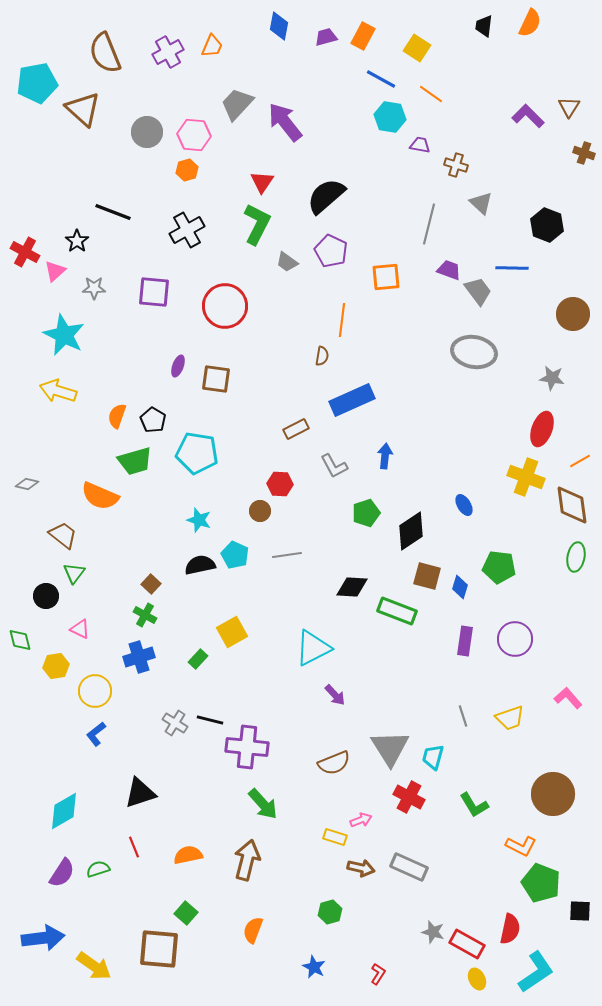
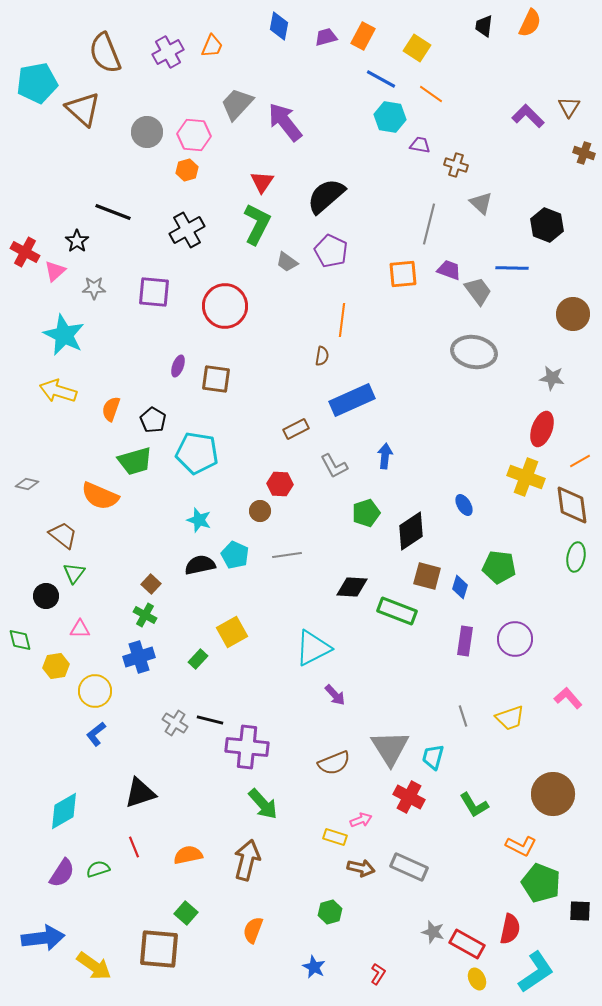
orange square at (386, 277): moved 17 px right, 3 px up
orange semicircle at (117, 416): moved 6 px left, 7 px up
pink triangle at (80, 629): rotated 25 degrees counterclockwise
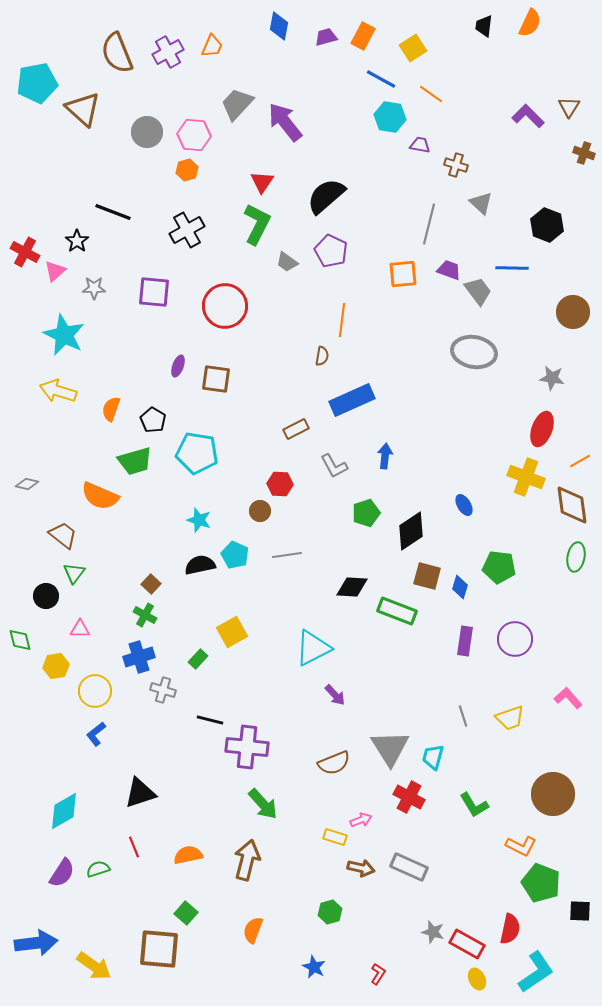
yellow square at (417, 48): moved 4 px left; rotated 24 degrees clockwise
brown semicircle at (105, 53): moved 12 px right
brown circle at (573, 314): moved 2 px up
gray cross at (175, 723): moved 12 px left, 33 px up; rotated 15 degrees counterclockwise
blue arrow at (43, 938): moved 7 px left, 5 px down
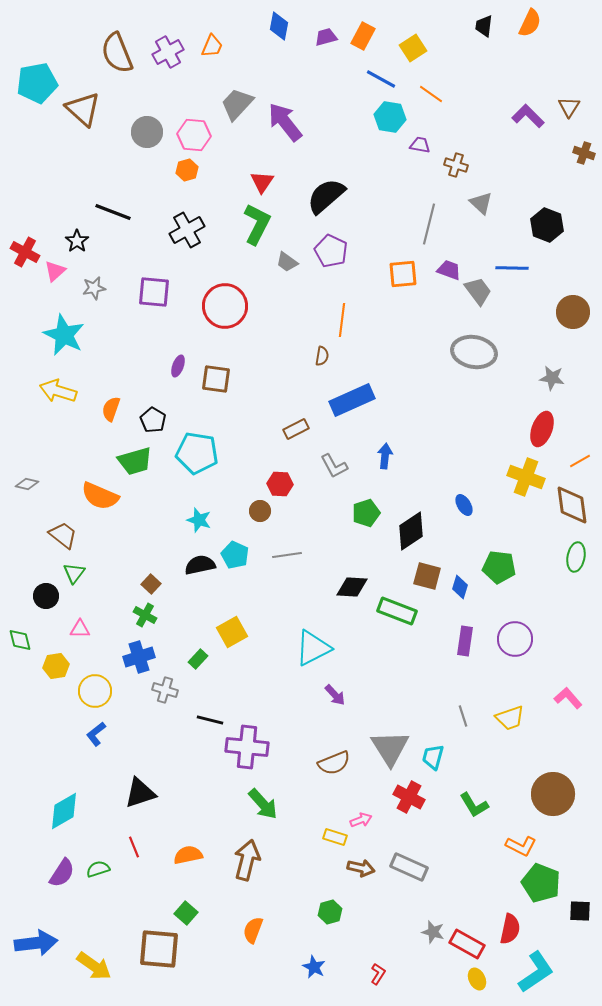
gray star at (94, 288): rotated 10 degrees counterclockwise
gray cross at (163, 690): moved 2 px right
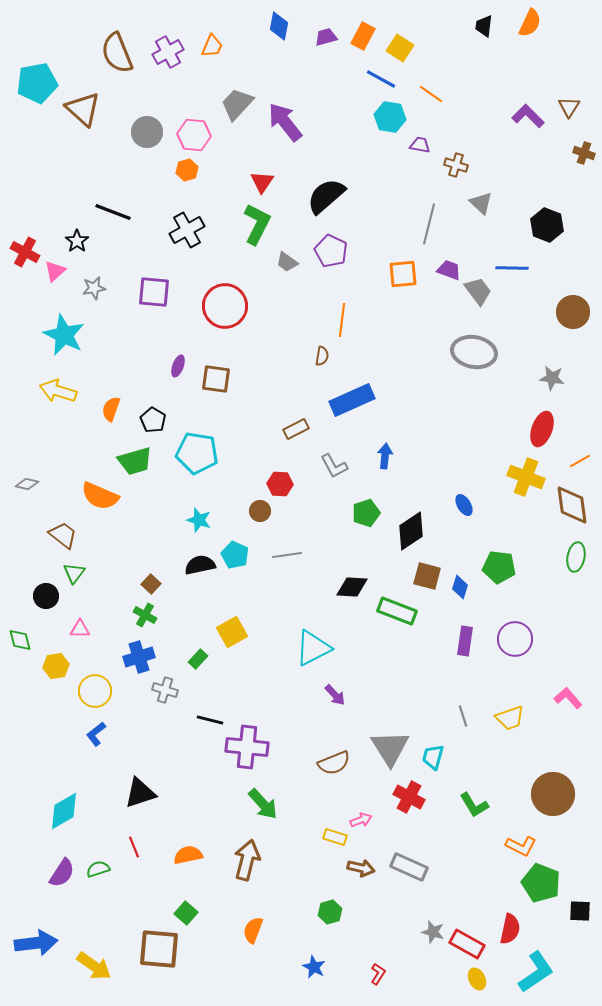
yellow square at (413, 48): moved 13 px left; rotated 24 degrees counterclockwise
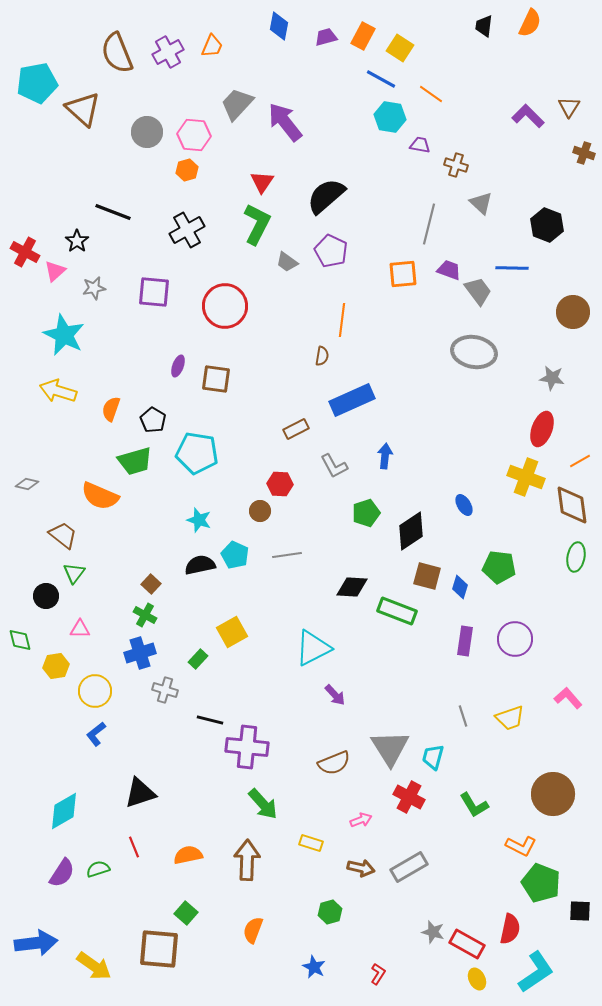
blue cross at (139, 657): moved 1 px right, 4 px up
yellow rectangle at (335, 837): moved 24 px left, 6 px down
brown arrow at (247, 860): rotated 12 degrees counterclockwise
gray rectangle at (409, 867): rotated 54 degrees counterclockwise
